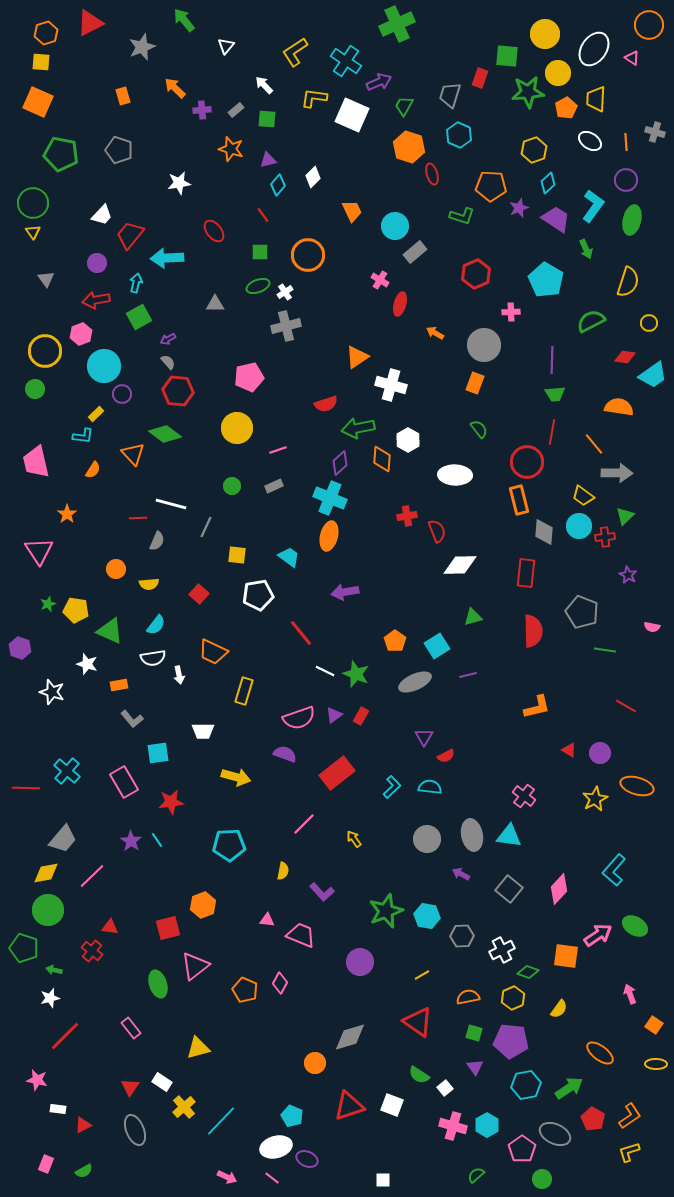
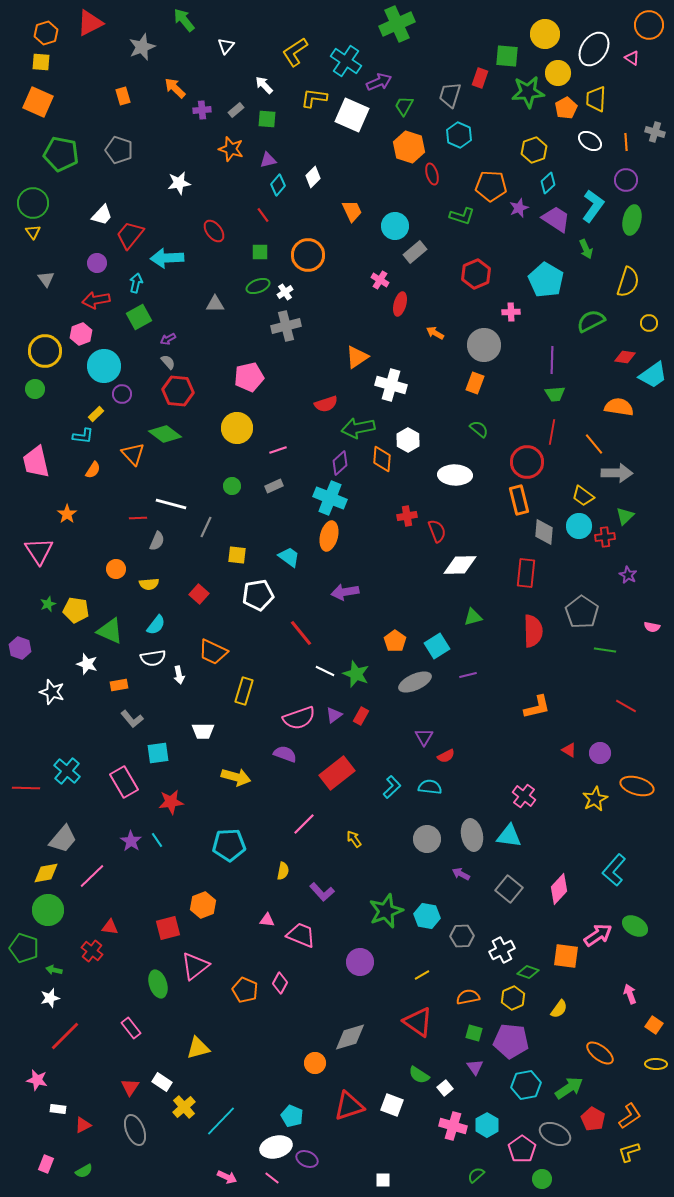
green semicircle at (479, 429): rotated 12 degrees counterclockwise
gray pentagon at (582, 612): rotated 12 degrees clockwise
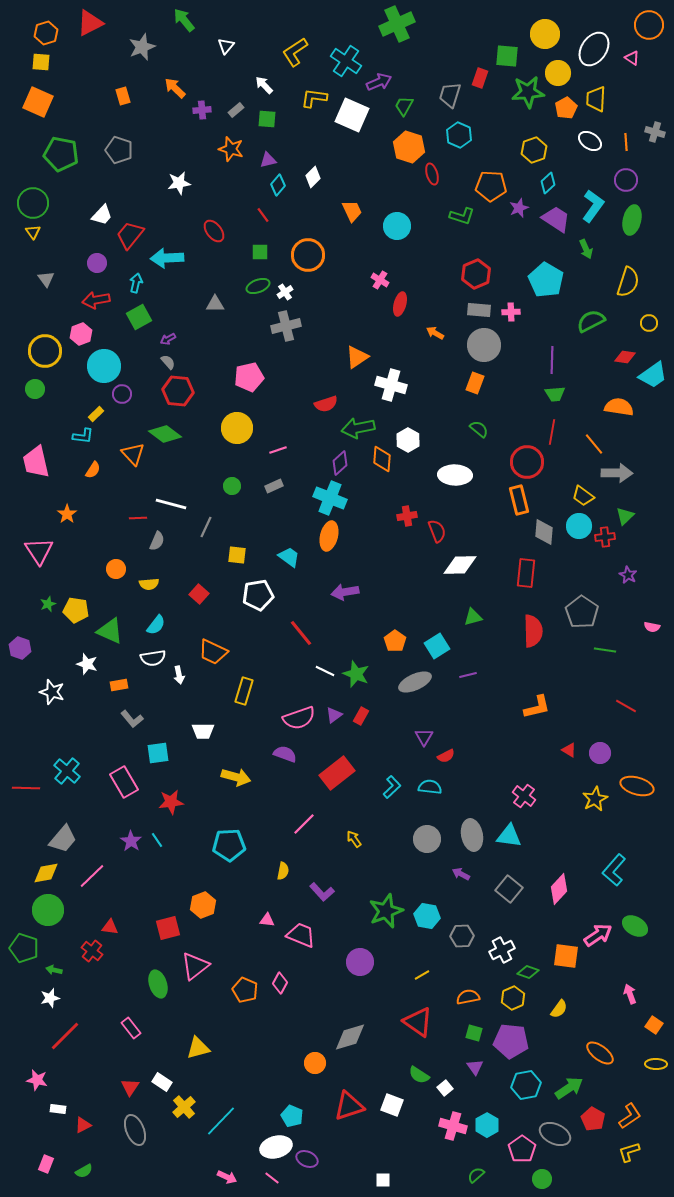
cyan circle at (395, 226): moved 2 px right
gray rectangle at (415, 252): moved 64 px right, 58 px down; rotated 45 degrees clockwise
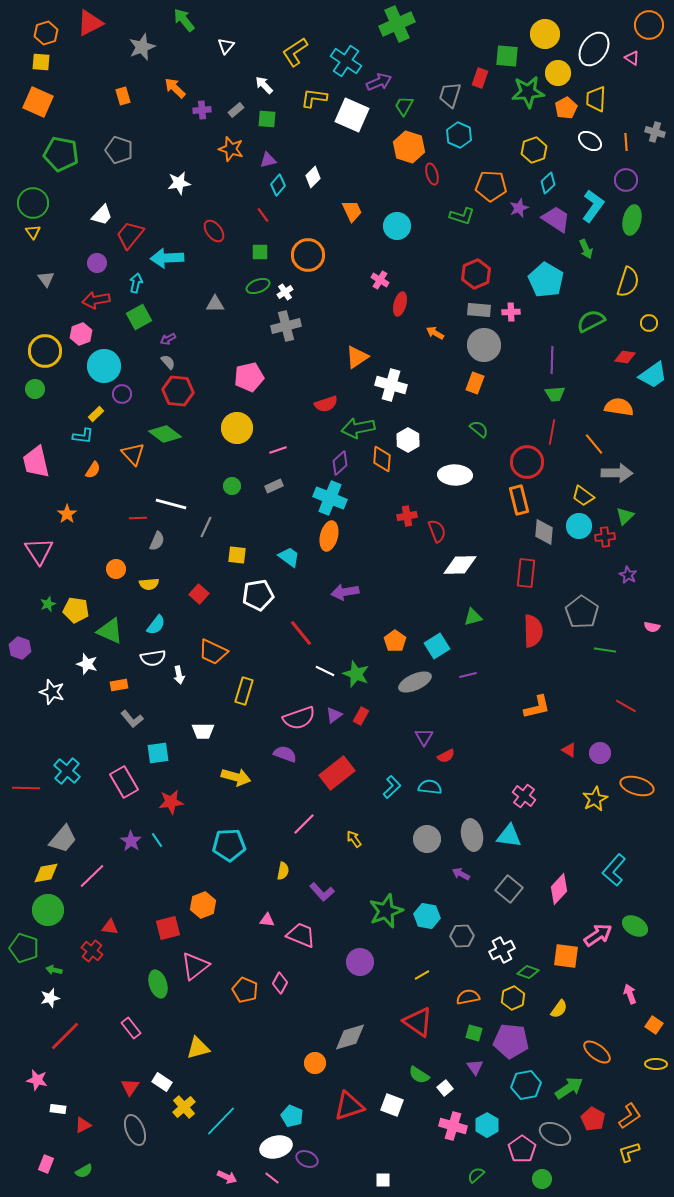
orange ellipse at (600, 1053): moved 3 px left, 1 px up
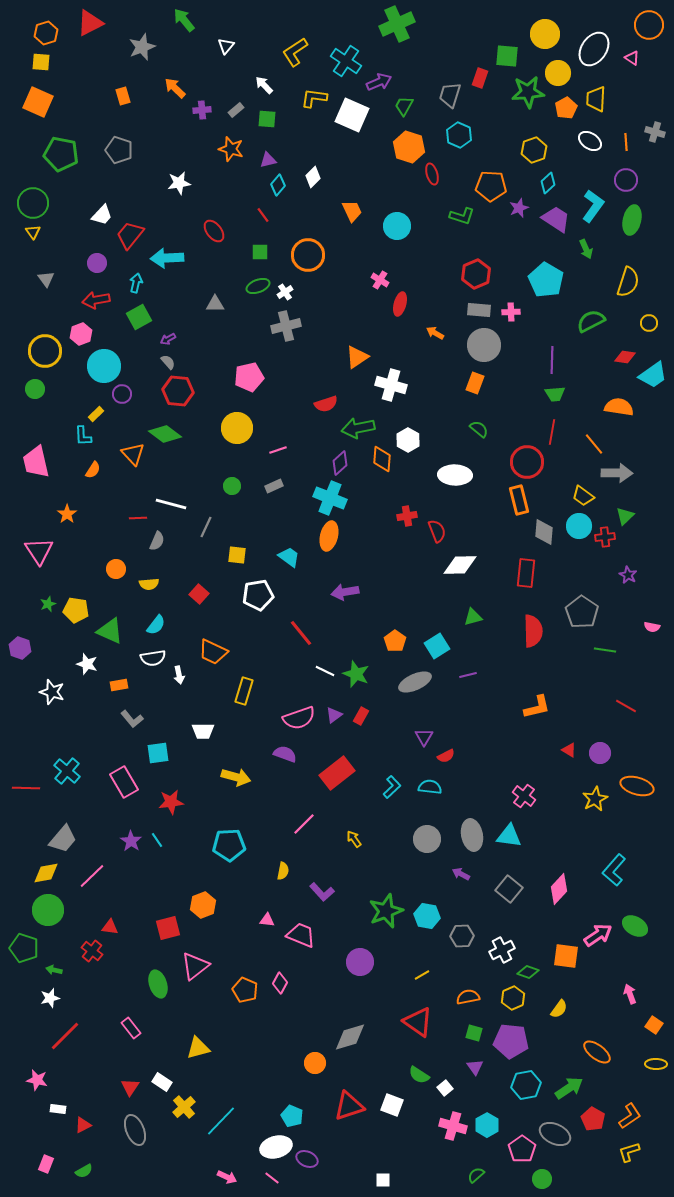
cyan L-shape at (83, 436): rotated 80 degrees clockwise
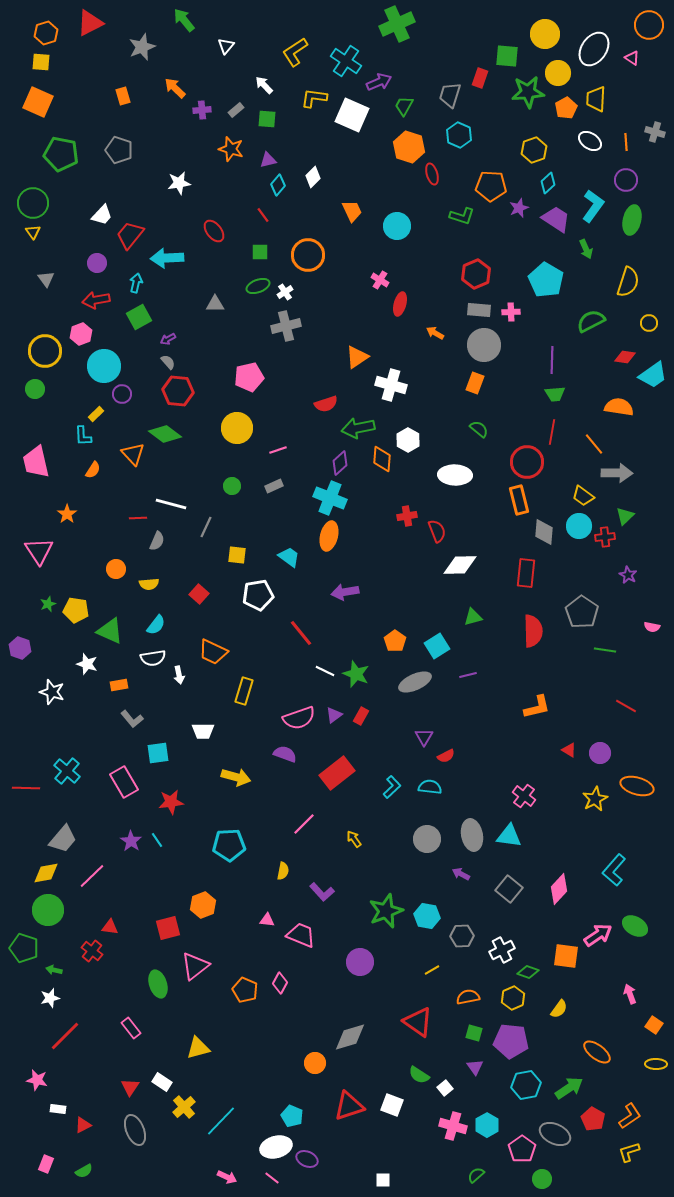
yellow line at (422, 975): moved 10 px right, 5 px up
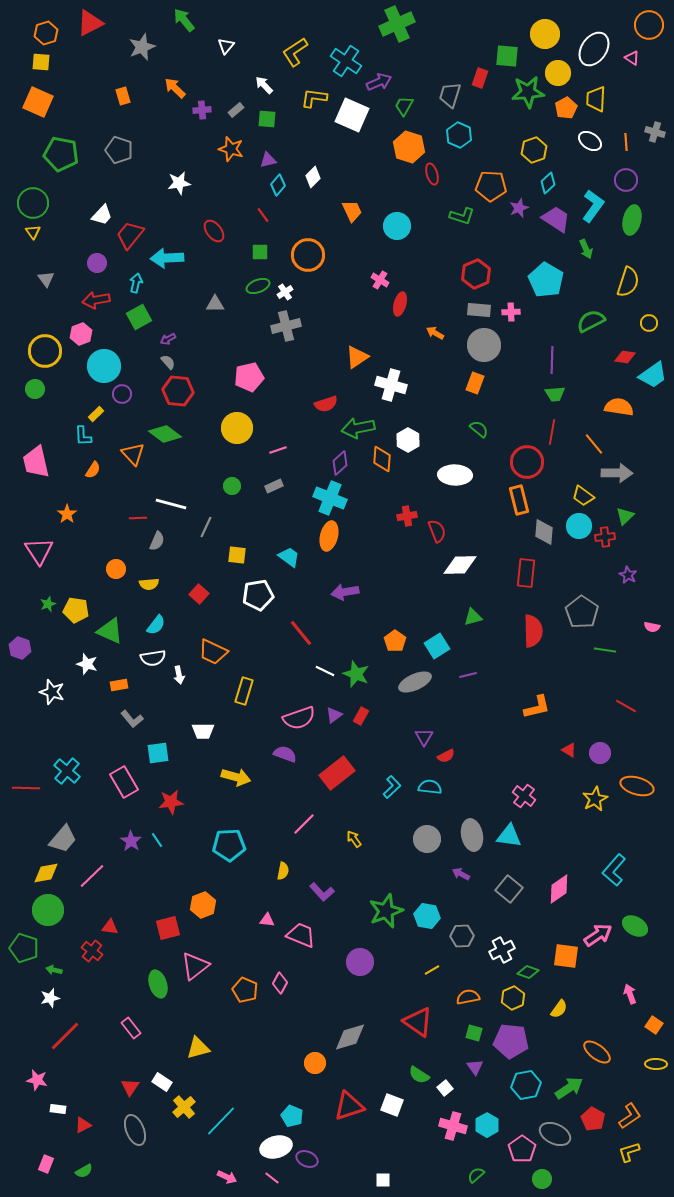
pink diamond at (559, 889): rotated 12 degrees clockwise
